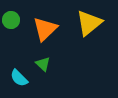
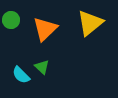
yellow triangle: moved 1 px right
green triangle: moved 1 px left, 3 px down
cyan semicircle: moved 2 px right, 3 px up
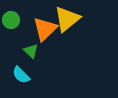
yellow triangle: moved 23 px left, 4 px up
green triangle: moved 11 px left, 16 px up
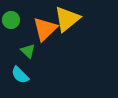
green triangle: moved 3 px left
cyan semicircle: moved 1 px left
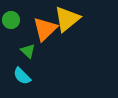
cyan semicircle: moved 2 px right, 1 px down
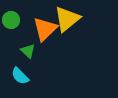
cyan semicircle: moved 2 px left
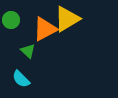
yellow triangle: rotated 8 degrees clockwise
orange triangle: rotated 16 degrees clockwise
cyan semicircle: moved 1 px right, 3 px down
